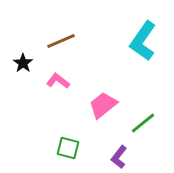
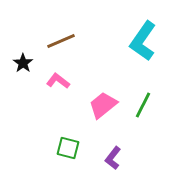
green line: moved 18 px up; rotated 24 degrees counterclockwise
purple L-shape: moved 6 px left, 1 px down
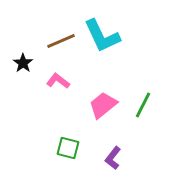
cyan L-shape: moved 41 px left, 5 px up; rotated 60 degrees counterclockwise
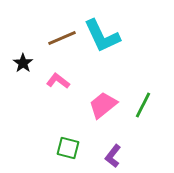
brown line: moved 1 px right, 3 px up
purple L-shape: moved 2 px up
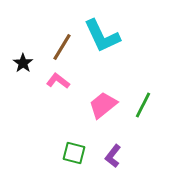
brown line: moved 9 px down; rotated 36 degrees counterclockwise
green square: moved 6 px right, 5 px down
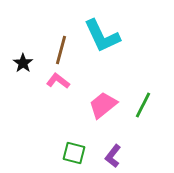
brown line: moved 1 px left, 3 px down; rotated 16 degrees counterclockwise
